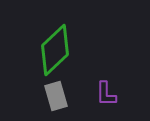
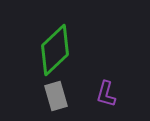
purple L-shape: rotated 16 degrees clockwise
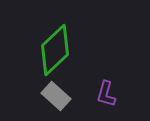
gray rectangle: rotated 32 degrees counterclockwise
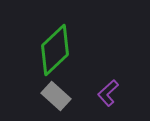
purple L-shape: moved 2 px right, 1 px up; rotated 32 degrees clockwise
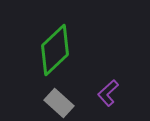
gray rectangle: moved 3 px right, 7 px down
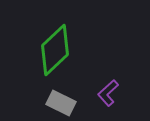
gray rectangle: moved 2 px right; rotated 16 degrees counterclockwise
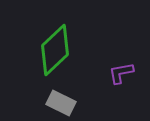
purple L-shape: moved 13 px right, 20 px up; rotated 32 degrees clockwise
